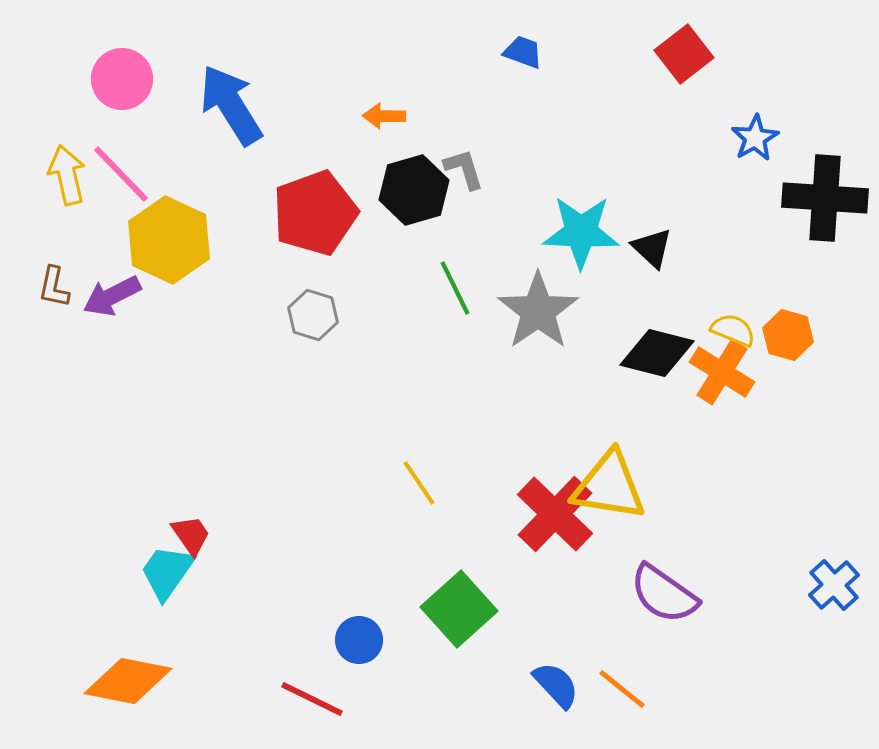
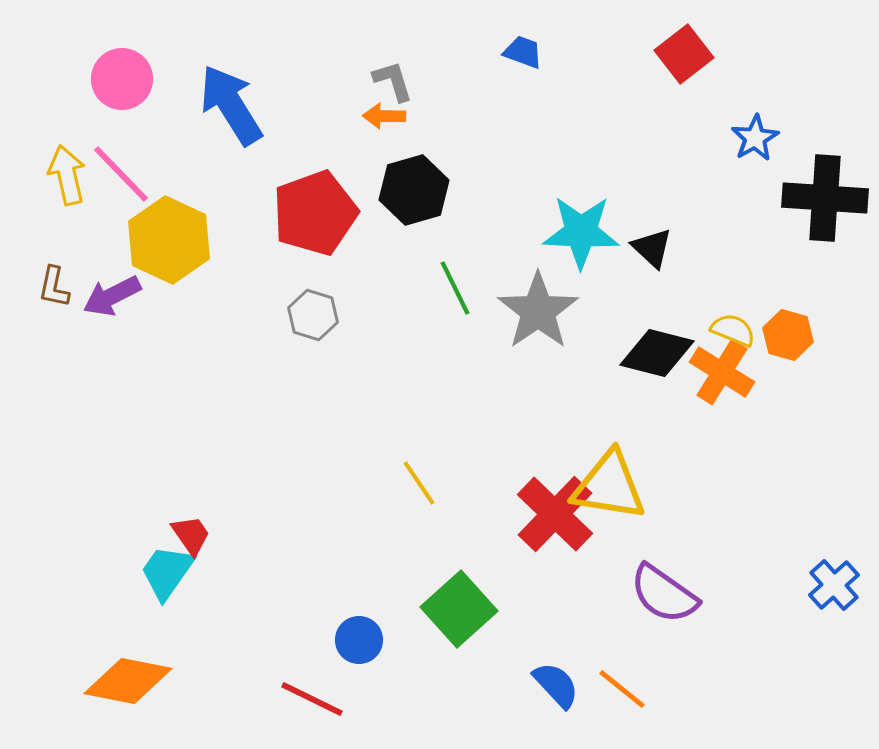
gray L-shape: moved 71 px left, 88 px up
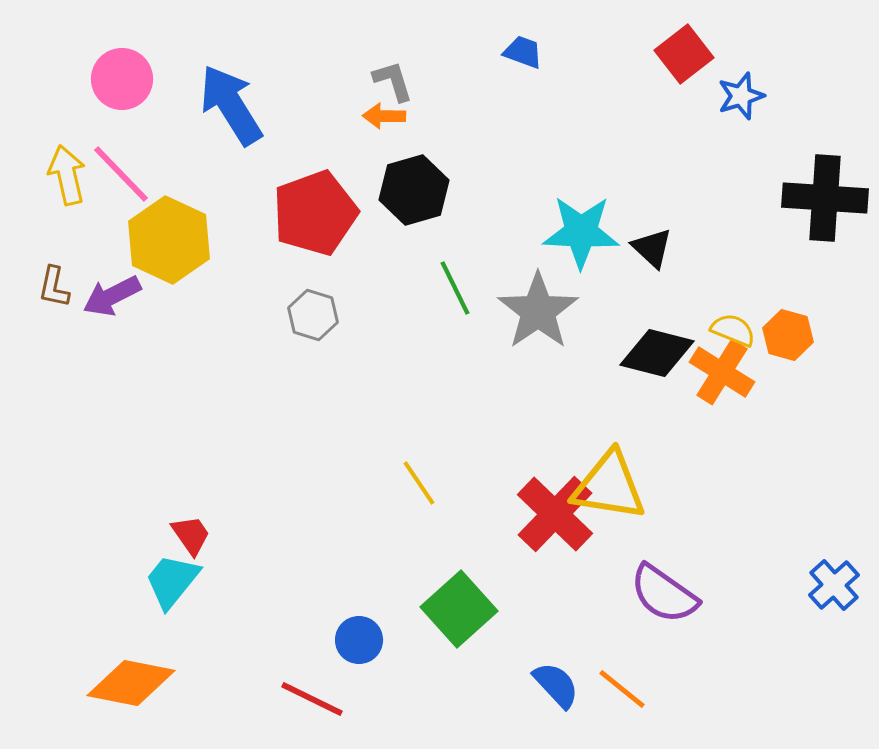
blue star: moved 14 px left, 42 px up; rotated 12 degrees clockwise
cyan trapezoid: moved 5 px right, 9 px down; rotated 4 degrees clockwise
orange diamond: moved 3 px right, 2 px down
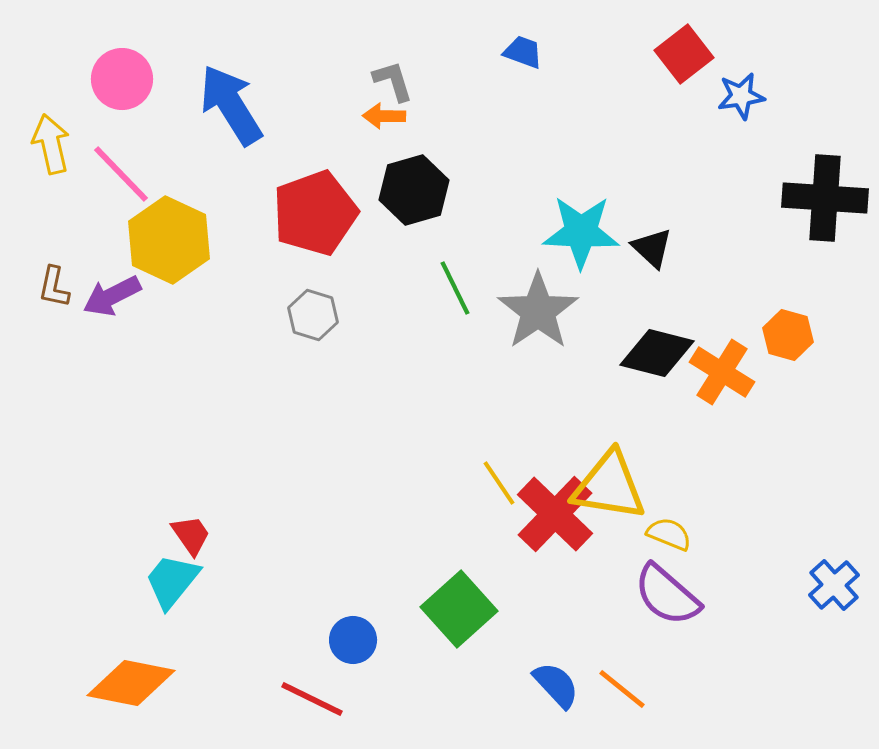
blue star: rotated 9 degrees clockwise
yellow arrow: moved 16 px left, 31 px up
yellow semicircle: moved 64 px left, 204 px down
yellow line: moved 80 px right
purple semicircle: moved 3 px right, 1 px down; rotated 6 degrees clockwise
blue circle: moved 6 px left
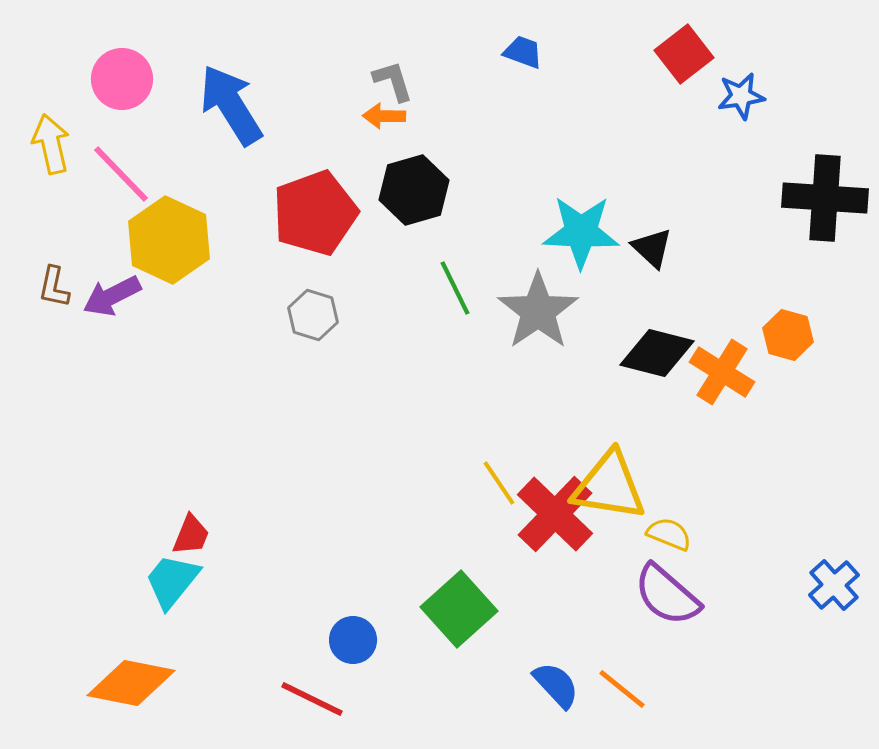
red trapezoid: rotated 57 degrees clockwise
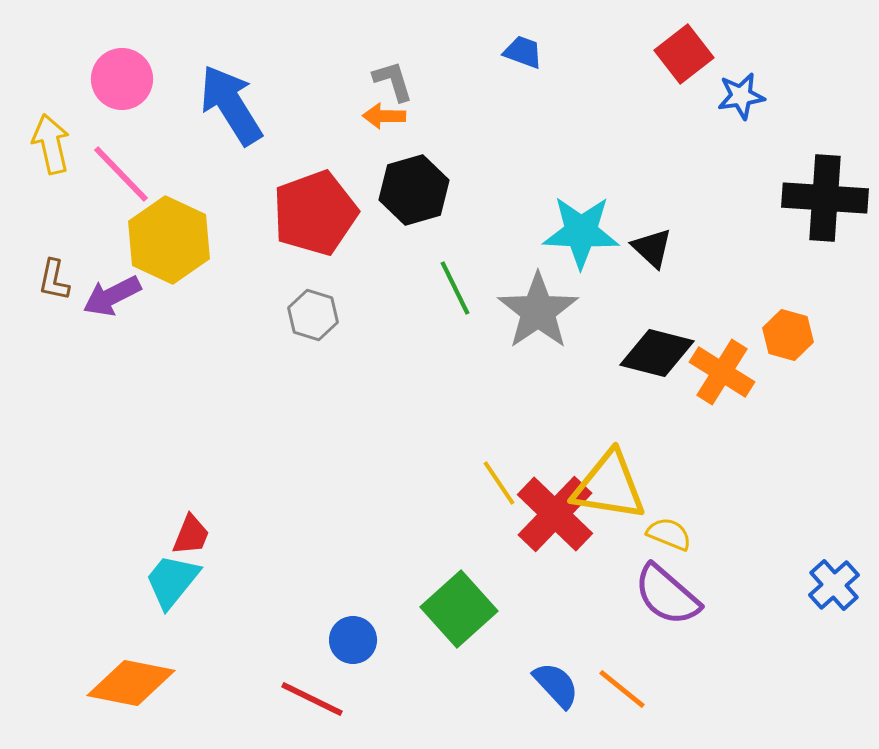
brown L-shape: moved 7 px up
